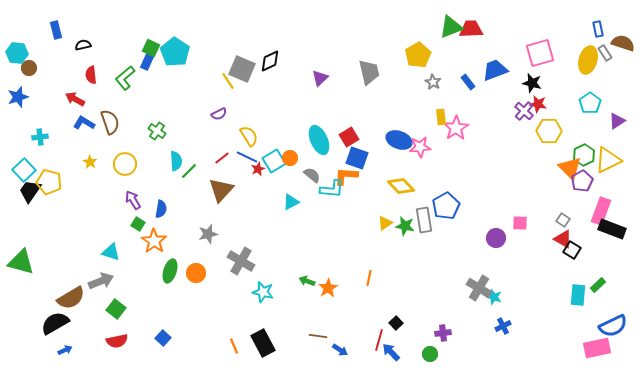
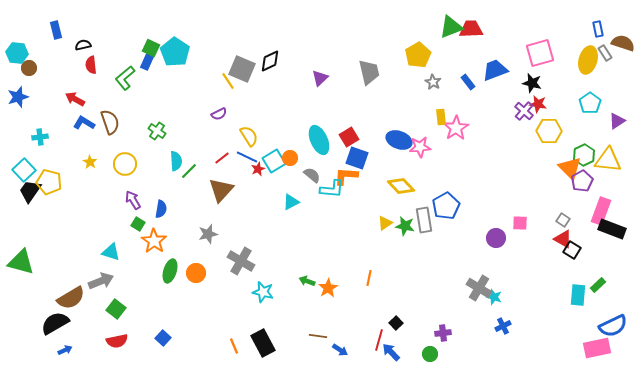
red semicircle at (91, 75): moved 10 px up
yellow triangle at (608, 160): rotated 32 degrees clockwise
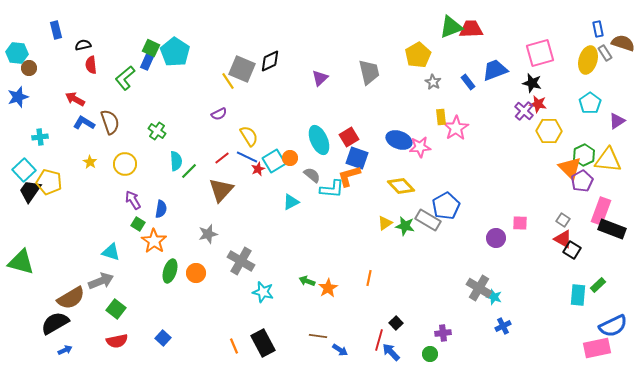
orange L-shape at (346, 176): moved 3 px right; rotated 20 degrees counterclockwise
gray rectangle at (424, 220): moved 4 px right; rotated 50 degrees counterclockwise
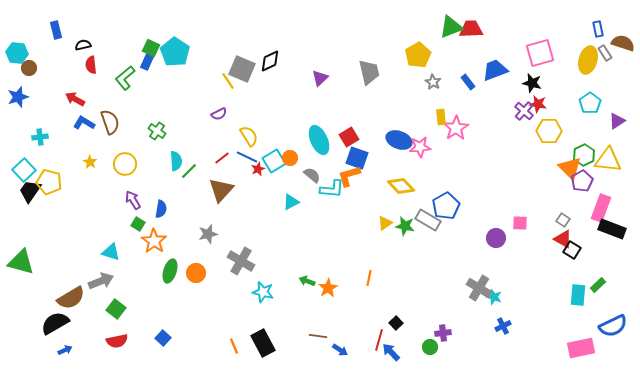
pink rectangle at (601, 211): moved 3 px up
pink rectangle at (597, 348): moved 16 px left
green circle at (430, 354): moved 7 px up
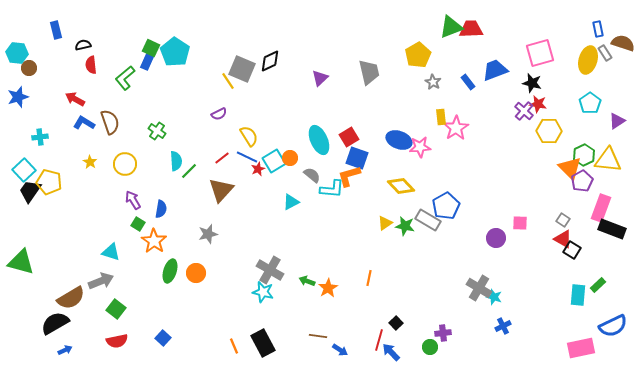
gray cross at (241, 261): moved 29 px right, 9 px down
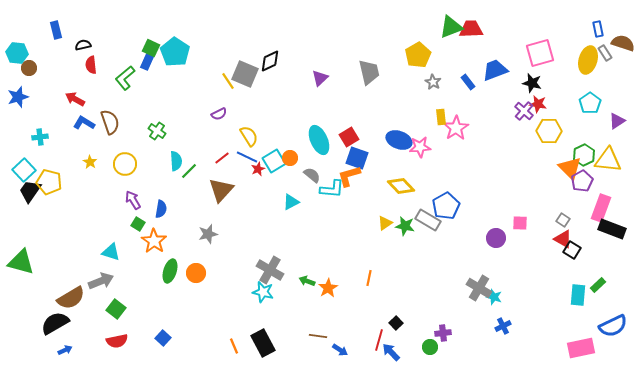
gray square at (242, 69): moved 3 px right, 5 px down
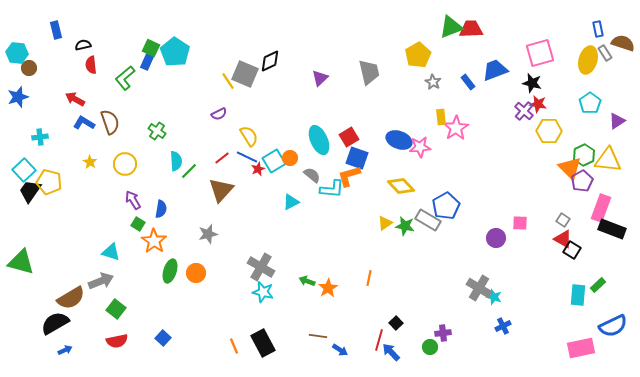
gray cross at (270, 270): moved 9 px left, 3 px up
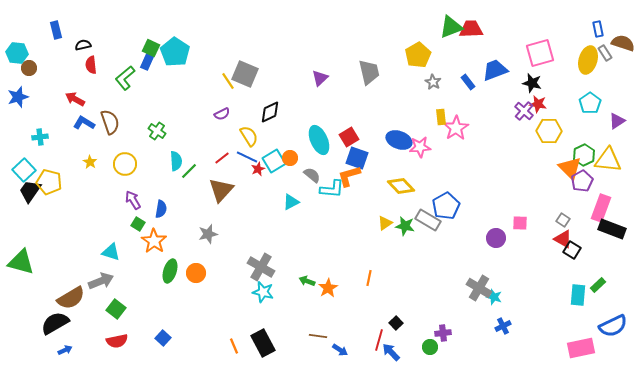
black diamond at (270, 61): moved 51 px down
purple semicircle at (219, 114): moved 3 px right
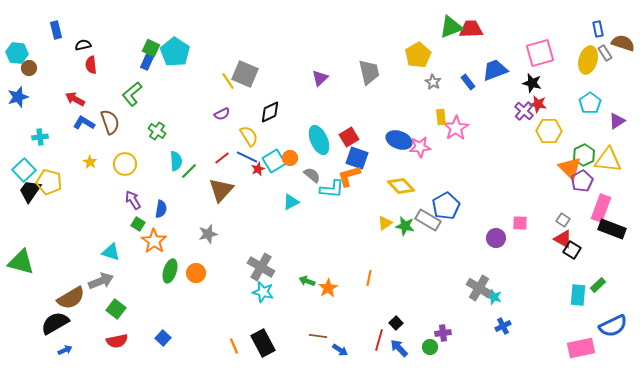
green L-shape at (125, 78): moved 7 px right, 16 px down
blue arrow at (391, 352): moved 8 px right, 4 px up
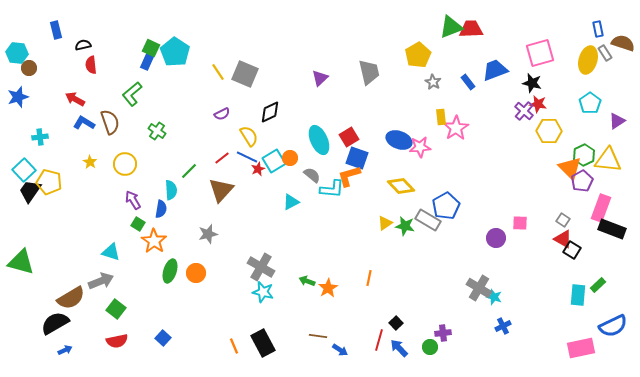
yellow line at (228, 81): moved 10 px left, 9 px up
cyan semicircle at (176, 161): moved 5 px left, 29 px down
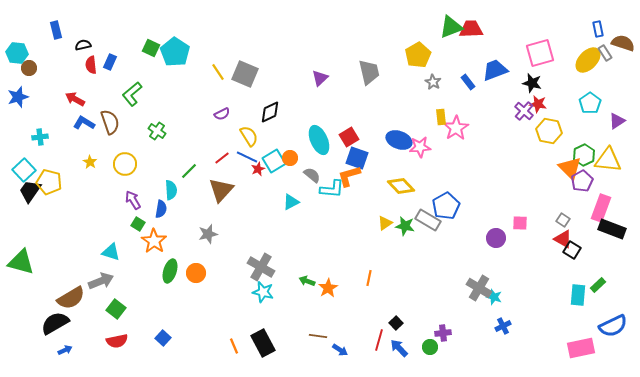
yellow ellipse at (588, 60): rotated 28 degrees clockwise
blue rectangle at (147, 62): moved 37 px left
yellow hexagon at (549, 131): rotated 10 degrees clockwise
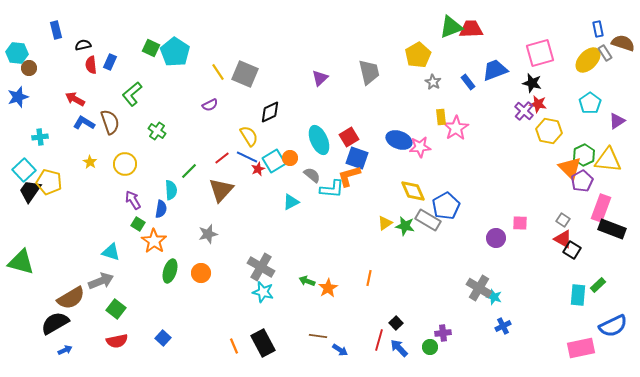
purple semicircle at (222, 114): moved 12 px left, 9 px up
yellow diamond at (401, 186): moved 12 px right, 5 px down; rotated 20 degrees clockwise
orange circle at (196, 273): moved 5 px right
